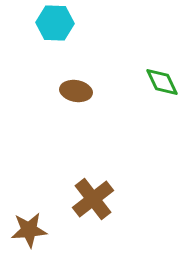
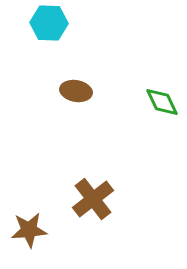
cyan hexagon: moved 6 px left
green diamond: moved 20 px down
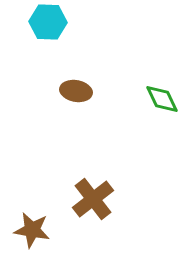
cyan hexagon: moved 1 px left, 1 px up
green diamond: moved 3 px up
brown star: moved 3 px right; rotated 15 degrees clockwise
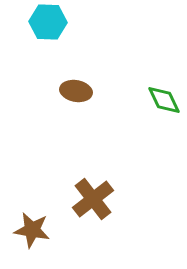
green diamond: moved 2 px right, 1 px down
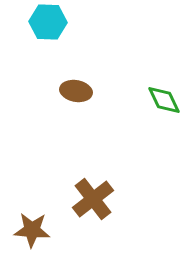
brown star: rotated 6 degrees counterclockwise
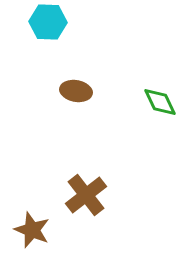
green diamond: moved 4 px left, 2 px down
brown cross: moved 7 px left, 4 px up
brown star: rotated 18 degrees clockwise
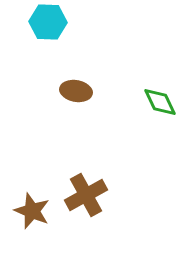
brown cross: rotated 9 degrees clockwise
brown star: moved 19 px up
